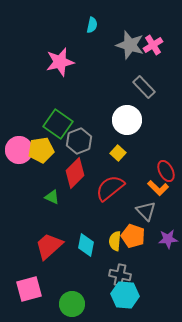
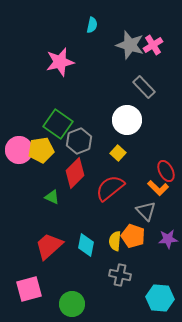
cyan hexagon: moved 35 px right, 3 px down
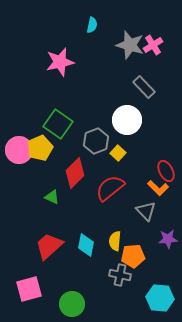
gray hexagon: moved 17 px right
yellow pentagon: moved 1 px left, 2 px up; rotated 15 degrees counterclockwise
orange pentagon: moved 20 px down; rotated 25 degrees counterclockwise
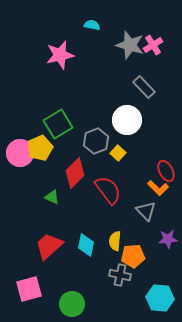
cyan semicircle: rotated 91 degrees counterclockwise
pink star: moved 7 px up
green square: rotated 24 degrees clockwise
pink circle: moved 1 px right, 3 px down
red semicircle: moved 2 px left, 2 px down; rotated 92 degrees clockwise
